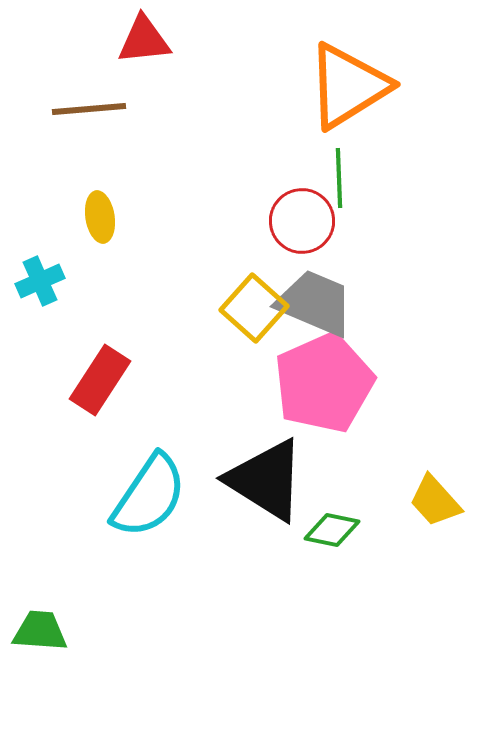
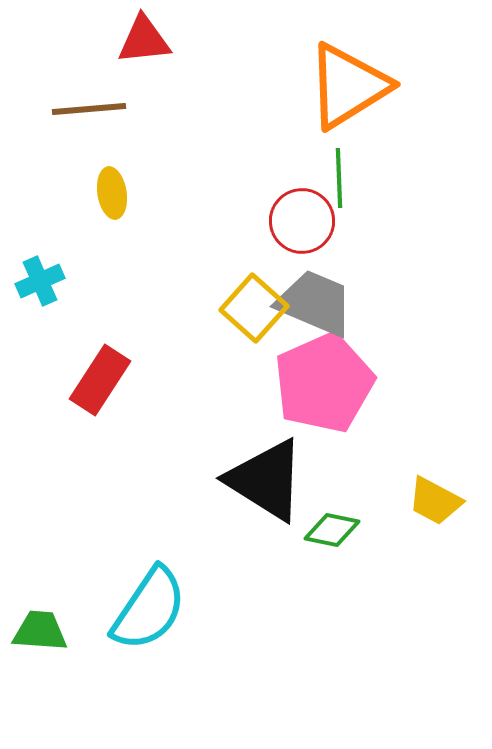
yellow ellipse: moved 12 px right, 24 px up
cyan semicircle: moved 113 px down
yellow trapezoid: rotated 20 degrees counterclockwise
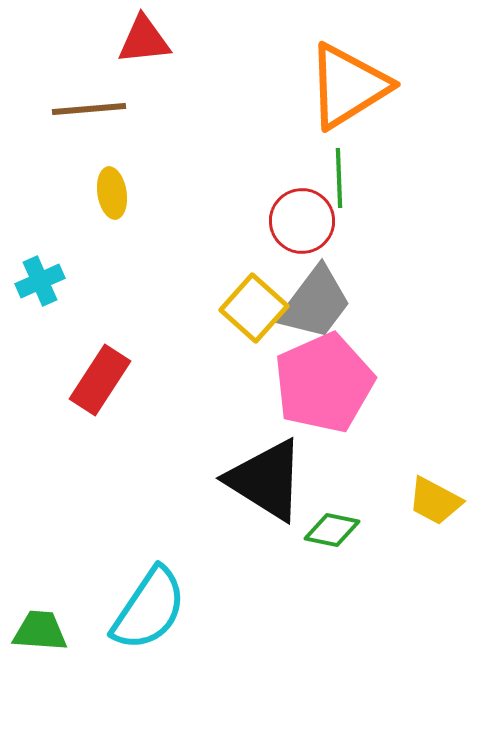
gray trapezoid: rotated 104 degrees clockwise
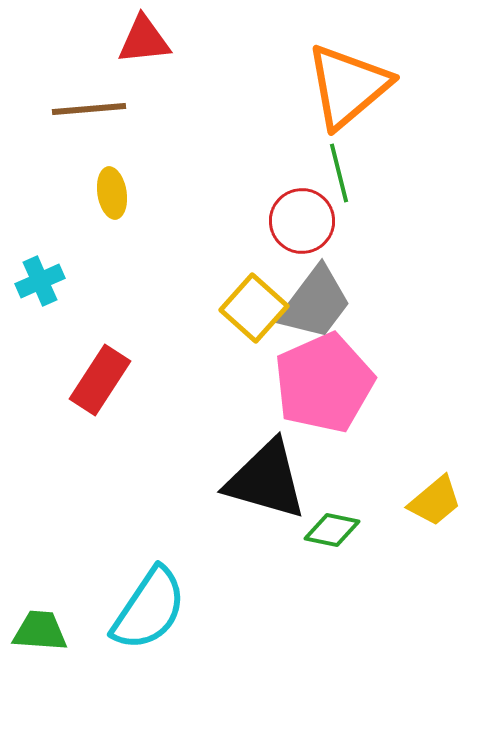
orange triangle: rotated 8 degrees counterclockwise
green line: moved 5 px up; rotated 12 degrees counterclockwise
black triangle: rotated 16 degrees counterclockwise
yellow trapezoid: rotated 68 degrees counterclockwise
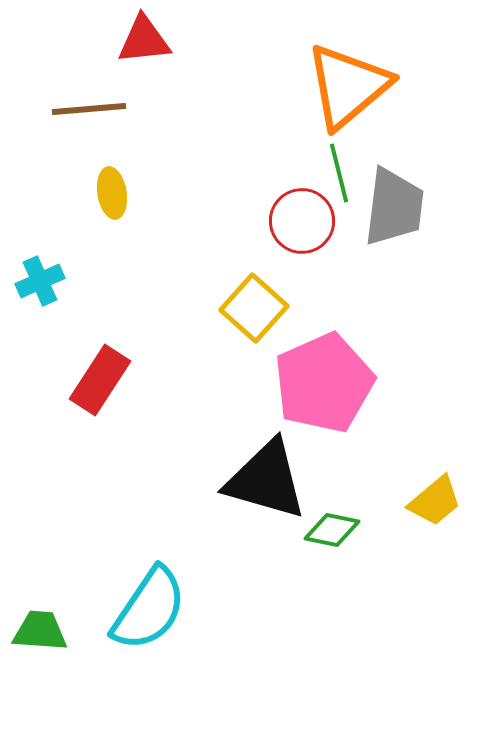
gray trapezoid: moved 79 px right, 96 px up; rotated 30 degrees counterclockwise
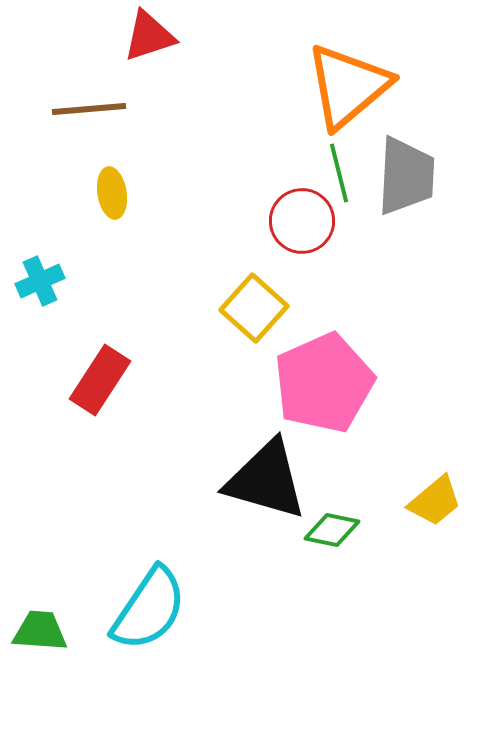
red triangle: moved 5 px right, 4 px up; rotated 12 degrees counterclockwise
gray trapezoid: moved 12 px right, 31 px up; rotated 4 degrees counterclockwise
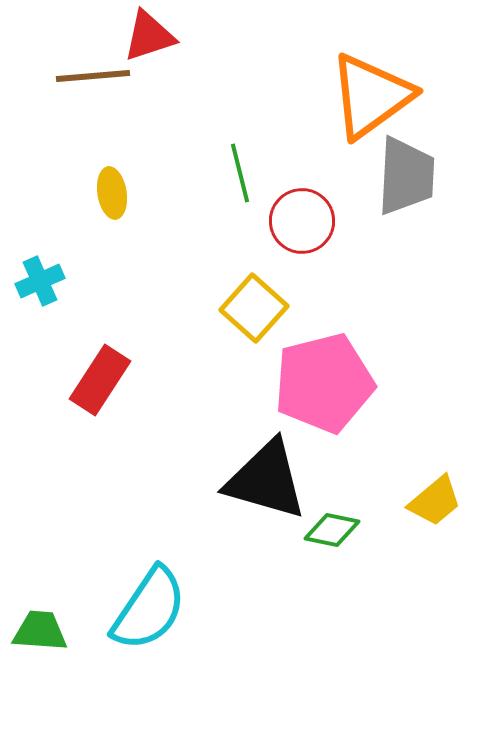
orange triangle: moved 23 px right, 10 px down; rotated 4 degrees clockwise
brown line: moved 4 px right, 33 px up
green line: moved 99 px left
pink pentagon: rotated 10 degrees clockwise
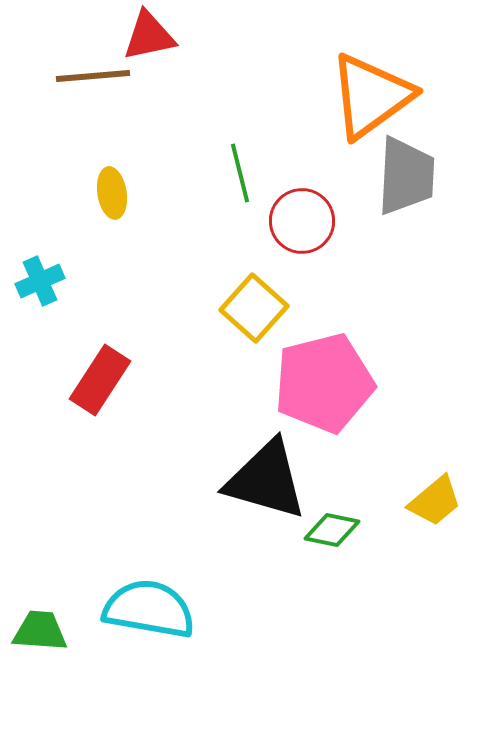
red triangle: rotated 6 degrees clockwise
cyan semicircle: rotated 114 degrees counterclockwise
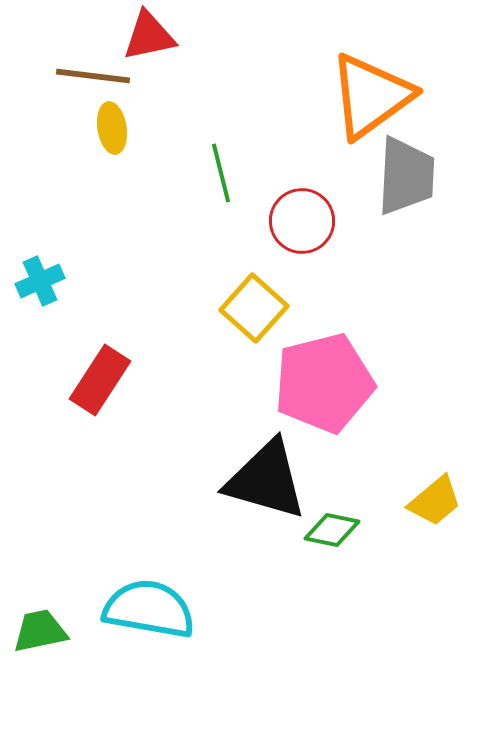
brown line: rotated 12 degrees clockwise
green line: moved 19 px left
yellow ellipse: moved 65 px up
green trapezoid: rotated 16 degrees counterclockwise
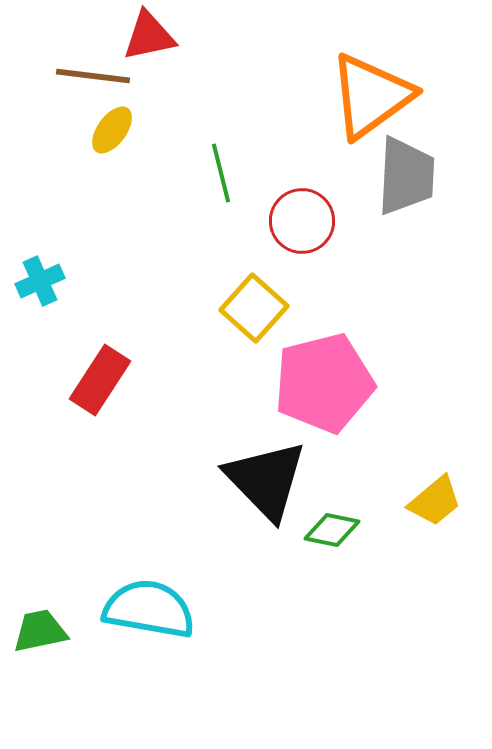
yellow ellipse: moved 2 px down; rotated 45 degrees clockwise
black triangle: rotated 30 degrees clockwise
